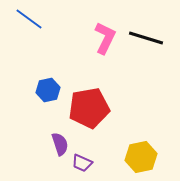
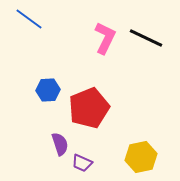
black line: rotated 8 degrees clockwise
blue hexagon: rotated 10 degrees clockwise
red pentagon: rotated 12 degrees counterclockwise
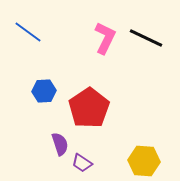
blue line: moved 1 px left, 13 px down
blue hexagon: moved 4 px left, 1 px down
red pentagon: rotated 12 degrees counterclockwise
yellow hexagon: moved 3 px right, 4 px down; rotated 16 degrees clockwise
purple trapezoid: rotated 10 degrees clockwise
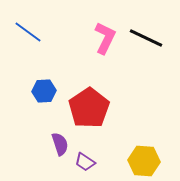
purple trapezoid: moved 3 px right, 1 px up
